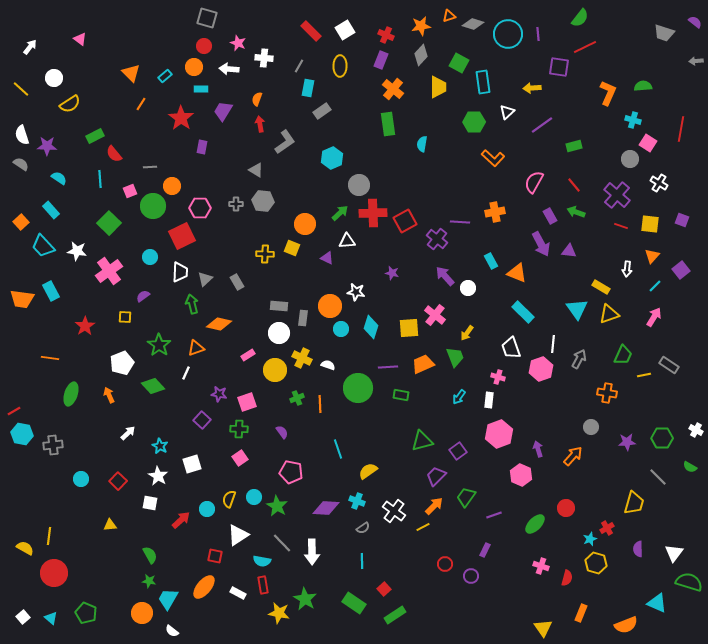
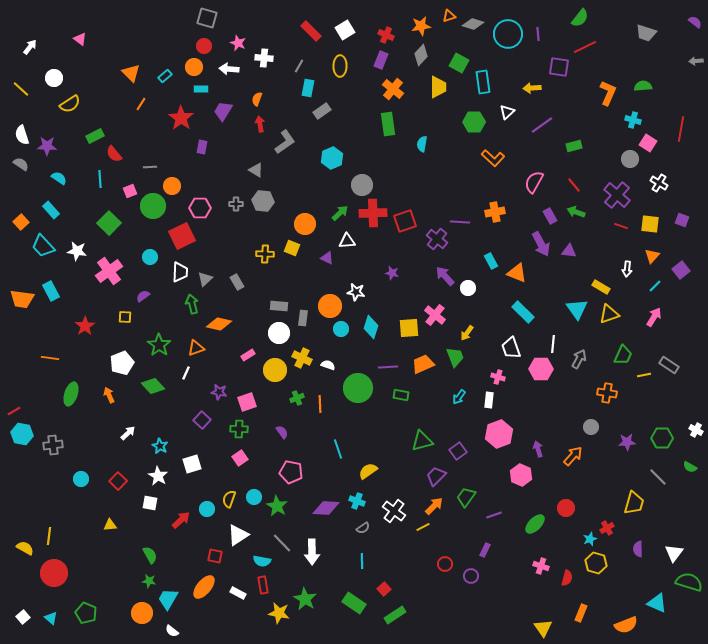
gray trapezoid at (664, 33): moved 18 px left
gray circle at (359, 185): moved 3 px right
red square at (405, 221): rotated 10 degrees clockwise
pink hexagon at (541, 369): rotated 20 degrees clockwise
purple star at (219, 394): moved 2 px up
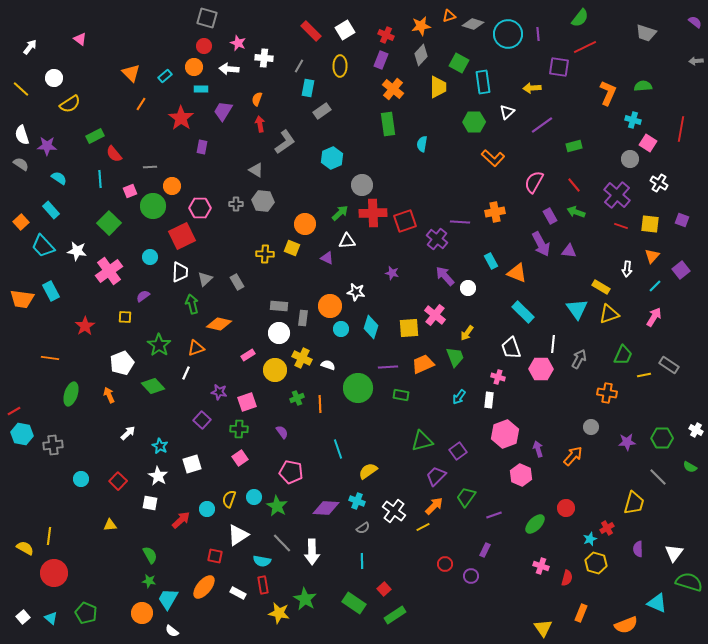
pink hexagon at (499, 434): moved 6 px right
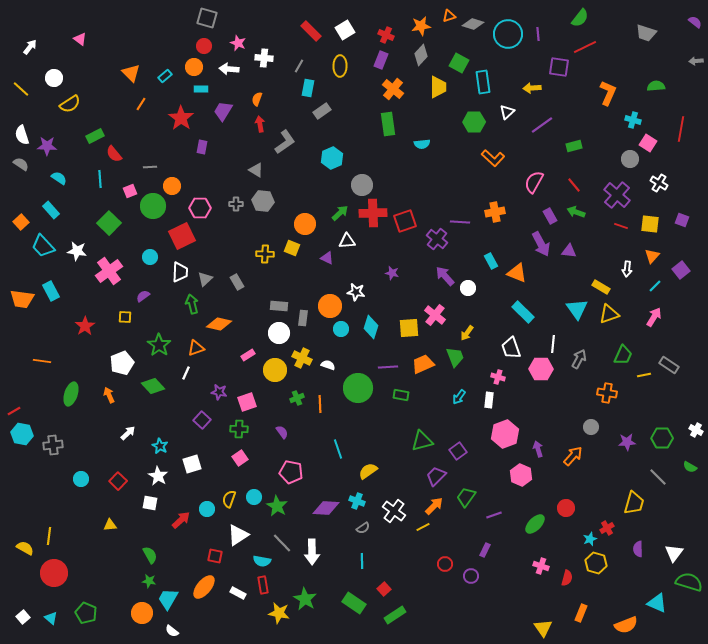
green semicircle at (643, 86): moved 13 px right
cyan semicircle at (422, 144): rotated 105 degrees counterclockwise
orange line at (50, 358): moved 8 px left, 3 px down
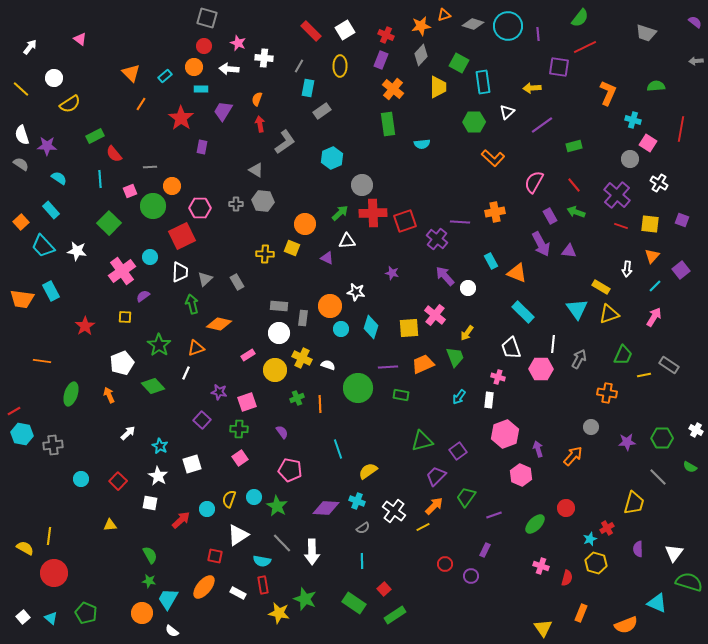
orange triangle at (449, 16): moved 5 px left, 1 px up
cyan circle at (508, 34): moved 8 px up
pink cross at (109, 271): moved 13 px right
pink pentagon at (291, 472): moved 1 px left, 2 px up
green star at (305, 599): rotated 10 degrees counterclockwise
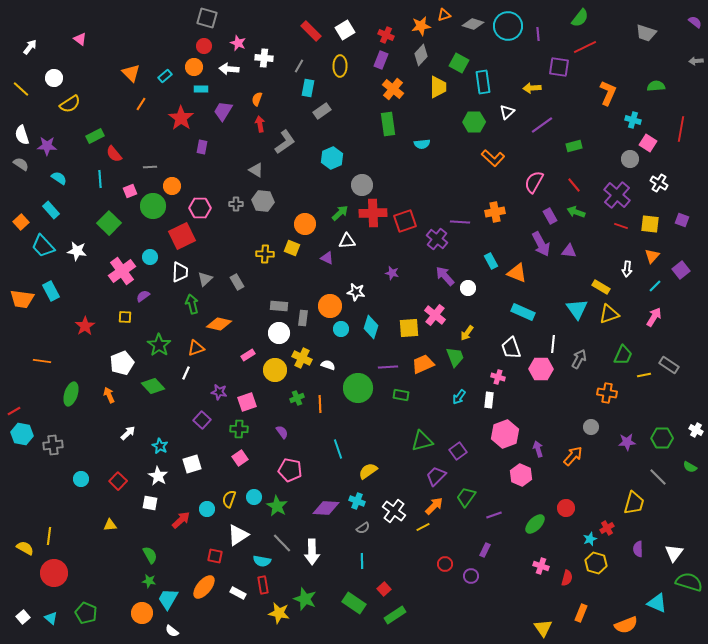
cyan rectangle at (523, 312): rotated 20 degrees counterclockwise
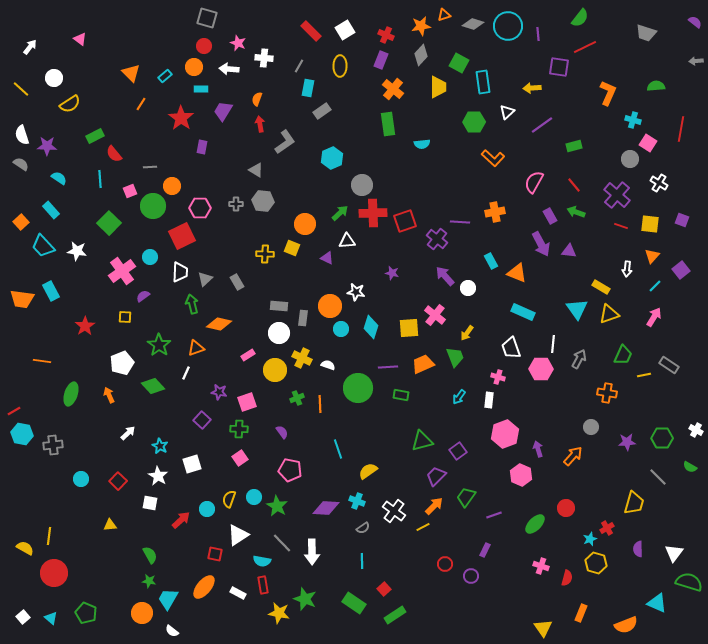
red square at (215, 556): moved 2 px up
